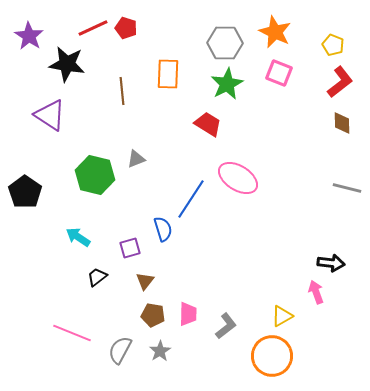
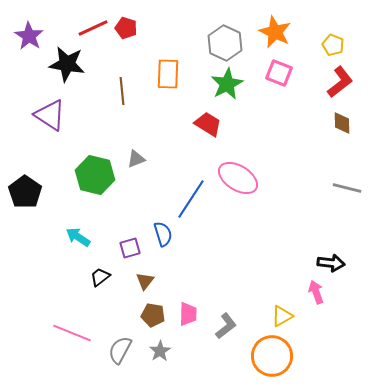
gray hexagon: rotated 24 degrees clockwise
blue semicircle: moved 5 px down
black trapezoid: moved 3 px right
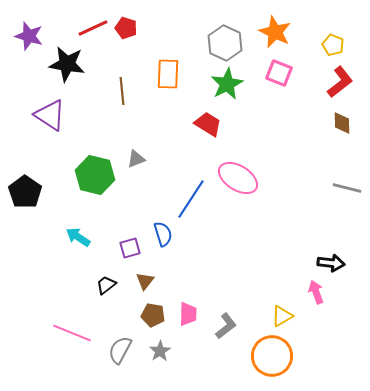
purple star: rotated 16 degrees counterclockwise
black trapezoid: moved 6 px right, 8 px down
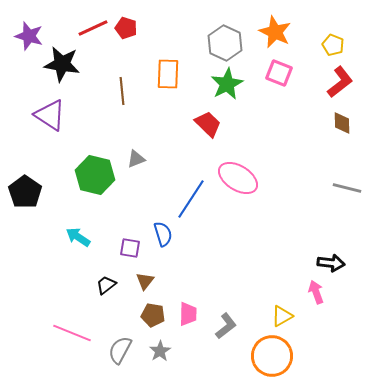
black star: moved 5 px left
red trapezoid: rotated 12 degrees clockwise
purple square: rotated 25 degrees clockwise
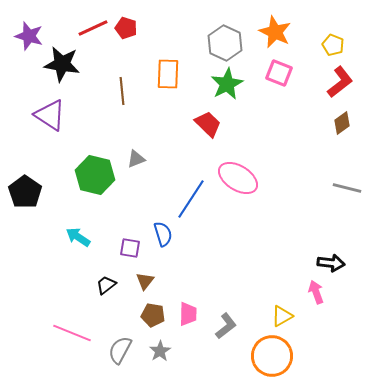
brown diamond: rotated 55 degrees clockwise
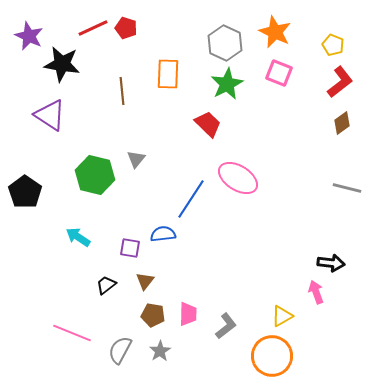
purple star: rotated 8 degrees clockwise
gray triangle: rotated 30 degrees counterclockwise
blue semicircle: rotated 80 degrees counterclockwise
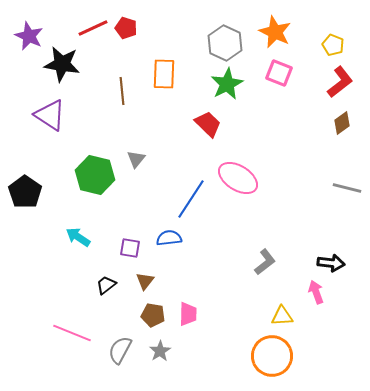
orange rectangle: moved 4 px left
blue semicircle: moved 6 px right, 4 px down
yellow triangle: rotated 25 degrees clockwise
gray L-shape: moved 39 px right, 64 px up
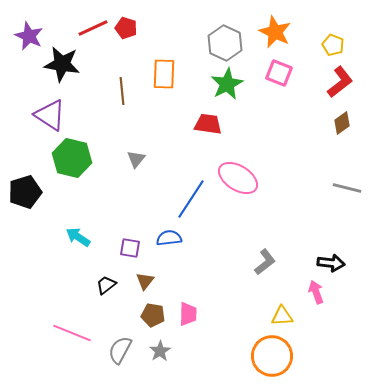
red trapezoid: rotated 36 degrees counterclockwise
green hexagon: moved 23 px left, 17 px up
black pentagon: rotated 20 degrees clockwise
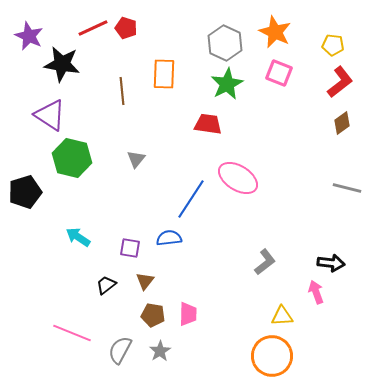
yellow pentagon: rotated 15 degrees counterclockwise
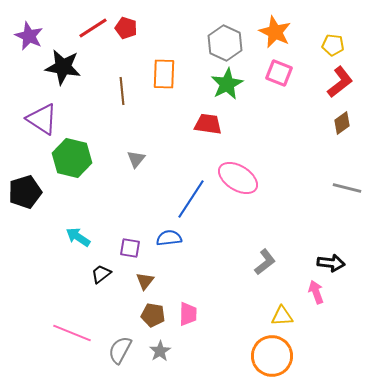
red line: rotated 8 degrees counterclockwise
black star: moved 1 px right, 3 px down
purple triangle: moved 8 px left, 4 px down
black trapezoid: moved 5 px left, 11 px up
